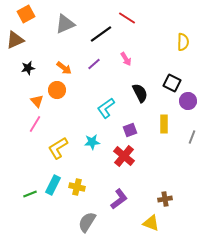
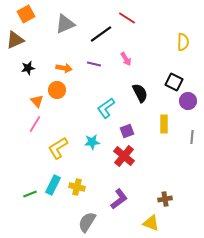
purple line: rotated 56 degrees clockwise
orange arrow: rotated 28 degrees counterclockwise
black square: moved 2 px right, 1 px up
purple square: moved 3 px left, 1 px down
gray line: rotated 16 degrees counterclockwise
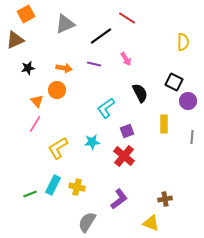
black line: moved 2 px down
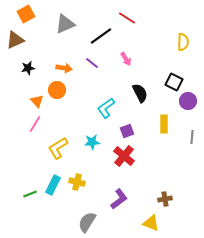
purple line: moved 2 px left, 1 px up; rotated 24 degrees clockwise
yellow cross: moved 5 px up
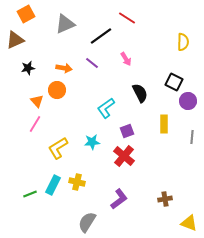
yellow triangle: moved 38 px right
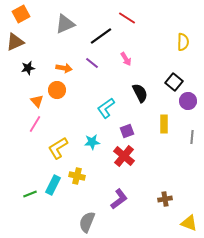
orange square: moved 5 px left
brown triangle: moved 2 px down
black square: rotated 12 degrees clockwise
yellow cross: moved 6 px up
gray semicircle: rotated 10 degrees counterclockwise
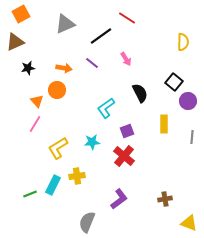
yellow cross: rotated 21 degrees counterclockwise
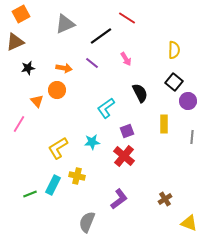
yellow semicircle: moved 9 px left, 8 px down
pink line: moved 16 px left
yellow cross: rotated 21 degrees clockwise
brown cross: rotated 24 degrees counterclockwise
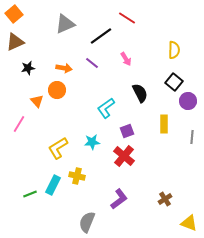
orange square: moved 7 px left; rotated 12 degrees counterclockwise
